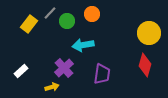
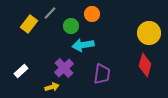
green circle: moved 4 px right, 5 px down
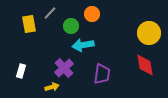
yellow rectangle: rotated 48 degrees counterclockwise
red diamond: rotated 25 degrees counterclockwise
white rectangle: rotated 32 degrees counterclockwise
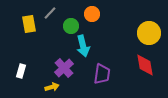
cyan arrow: moved 1 px down; rotated 95 degrees counterclockwise
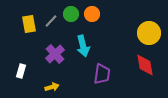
gray line: moved 1 px right, 8 px down
green circle: moved 12 px up
purple cross: moved 9 px left, 14 px up
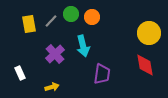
orange circle: moved 3 px down
white rectangle: moved 1 px left, 2 px down; rotated 40 degrees counterclockwise
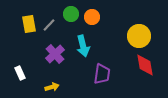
gray line: moved 2 px left, 4 px down
yellow circle: moved 10 px left, 3 px down
